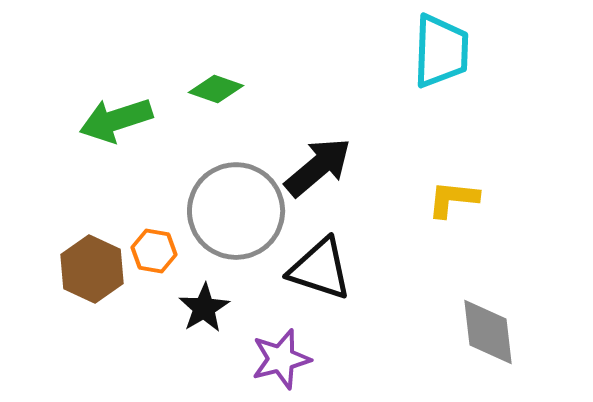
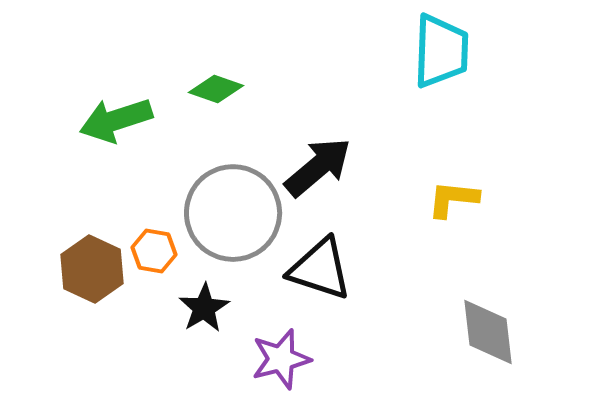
gray circle: moved 3 px left, 2 px down
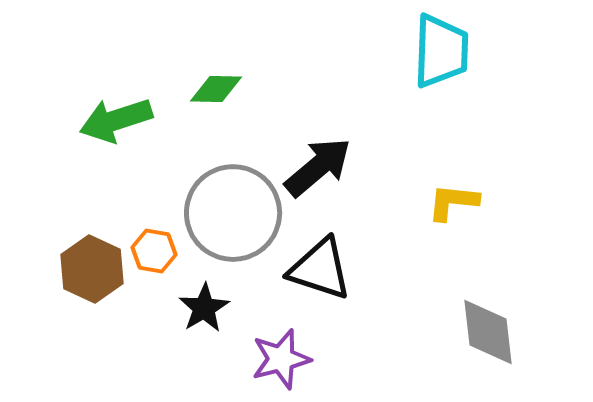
green diamond: rotated 18 degrees counterclockwise
yellow L-shape: moved 3 px down
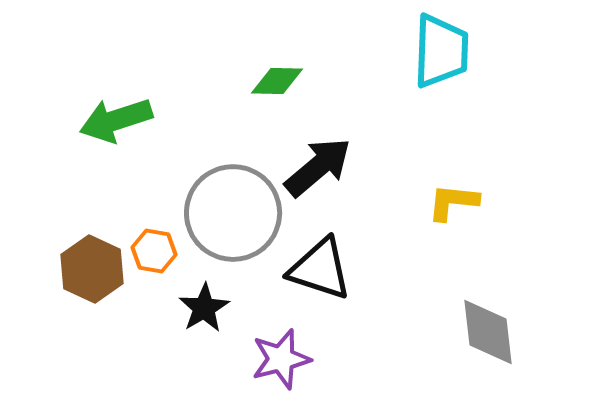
green diamond: moved 61 px right, 8 px up
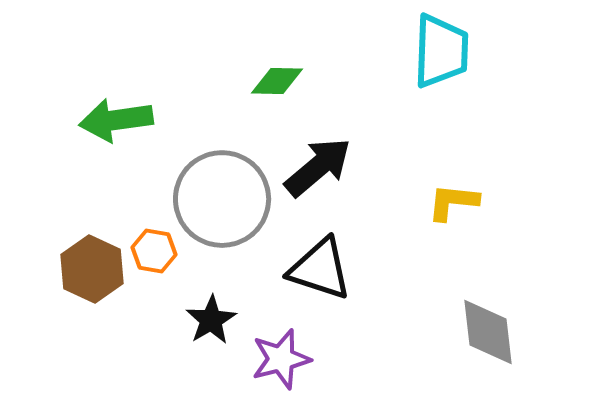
green arrow: rotated 10 degrees clockwise
gray circle: moved 11 px left, 14 px up
black star: moved 7 px right, 12 px down
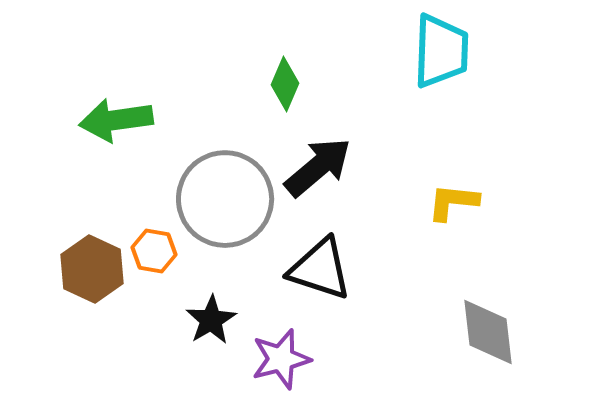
green diamond: moved 8 px right, 3 px down; rotated 68 degrees counterclockwise
gray circle: moved 3 px right
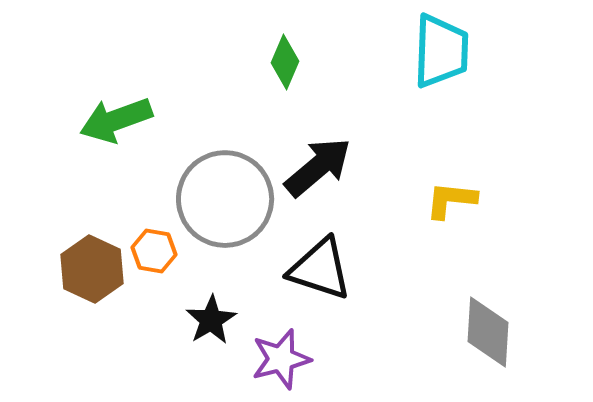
green diamond: moved 22 px up
green arrow: rotated 12 degrees counterclockwise
yellow L-shape: moved 2 px left, 2 px up
gray diamond: rotated 10 degrees clockwise
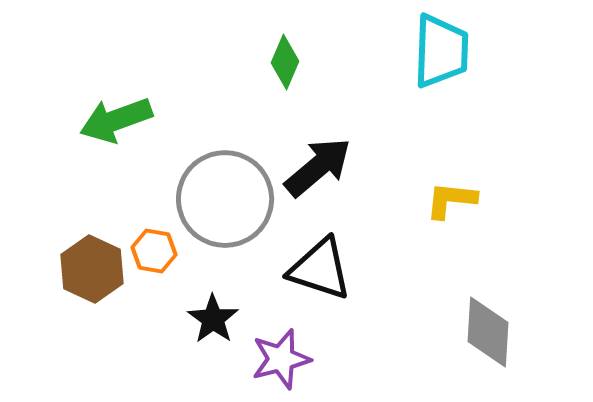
black star: moved 2 px right, 1 px up; rotated 6 degrees counterclockwise
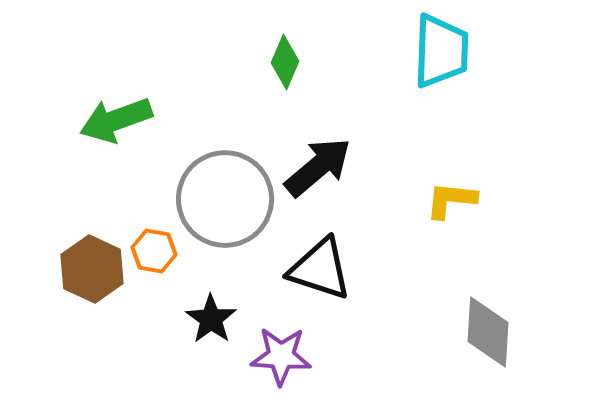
black star: moved 2 px left
purple star: moved 3 px up; rotated 18 degrees clockwise
